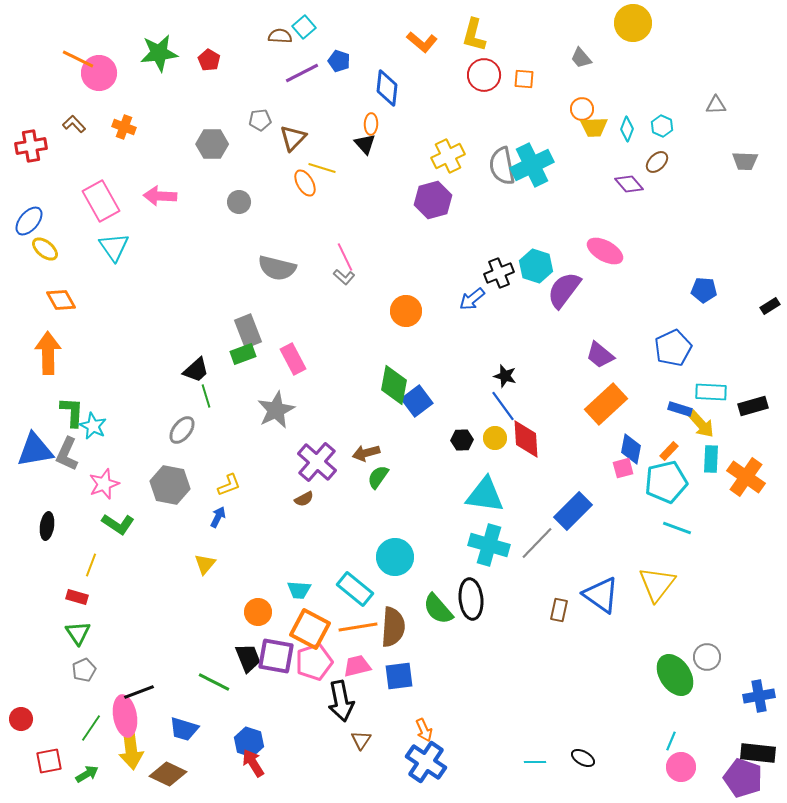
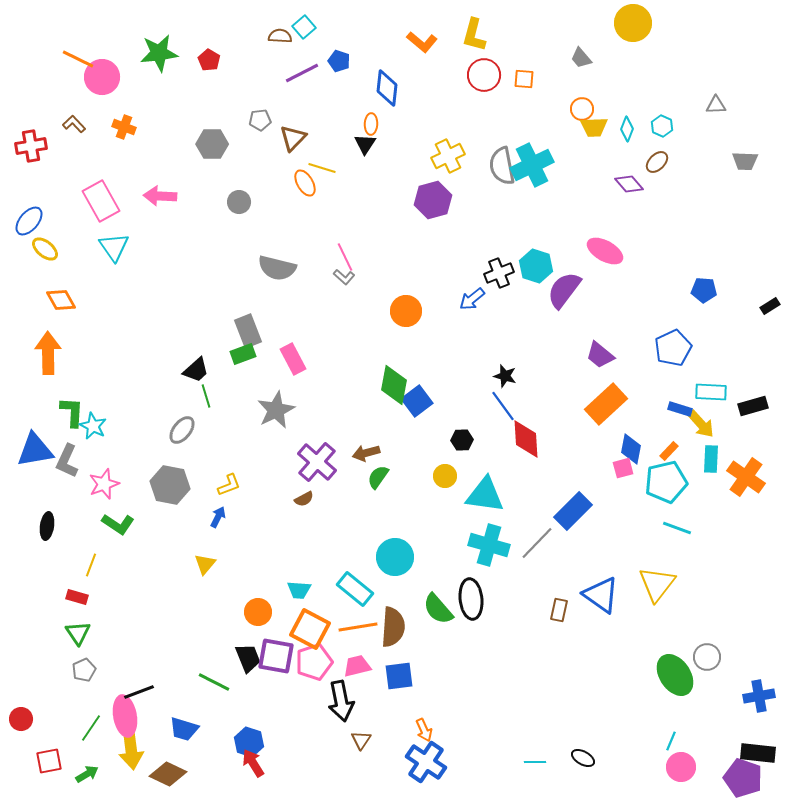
pink circle at (99, 73): moved 3 px right, 4 px down
black triangle at (365, 144): rotated 15 degrees clockwise
yellow circle at (495, 438): moved 50 px left, 38 px down
gray L-shape at (67, 454): moved 7 px down
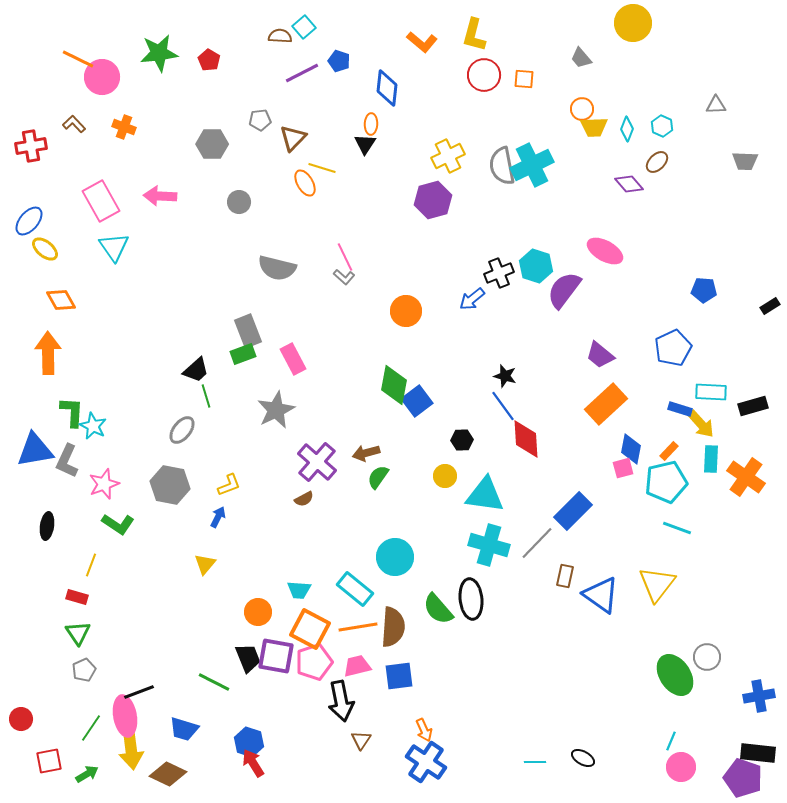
brown rectangle at (559, 610): moved 6 px right, 34 px up
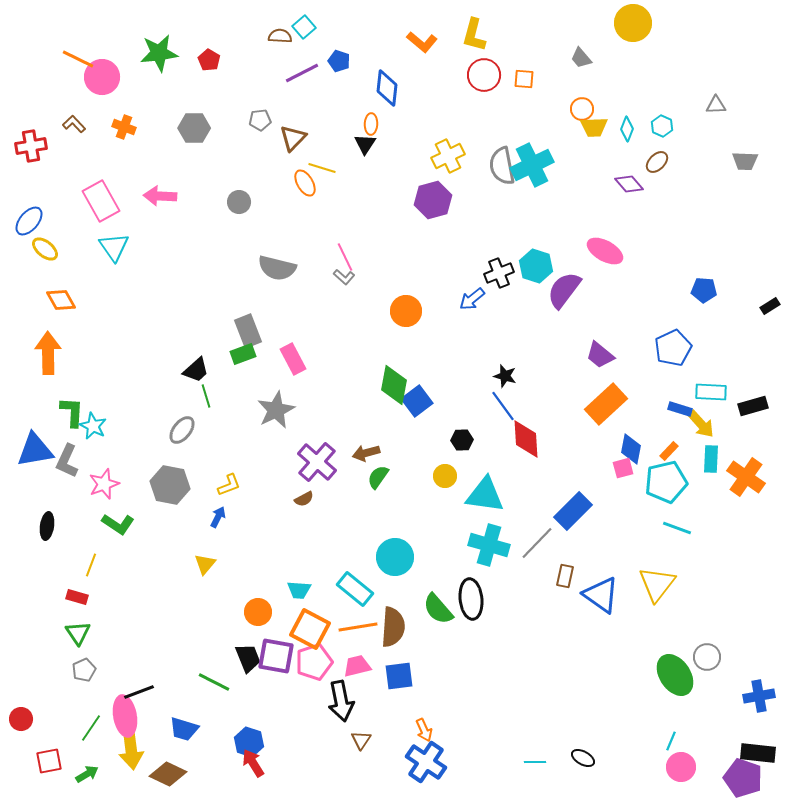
gray hexagon at (212, 144): moved 18 px left, 16 px up
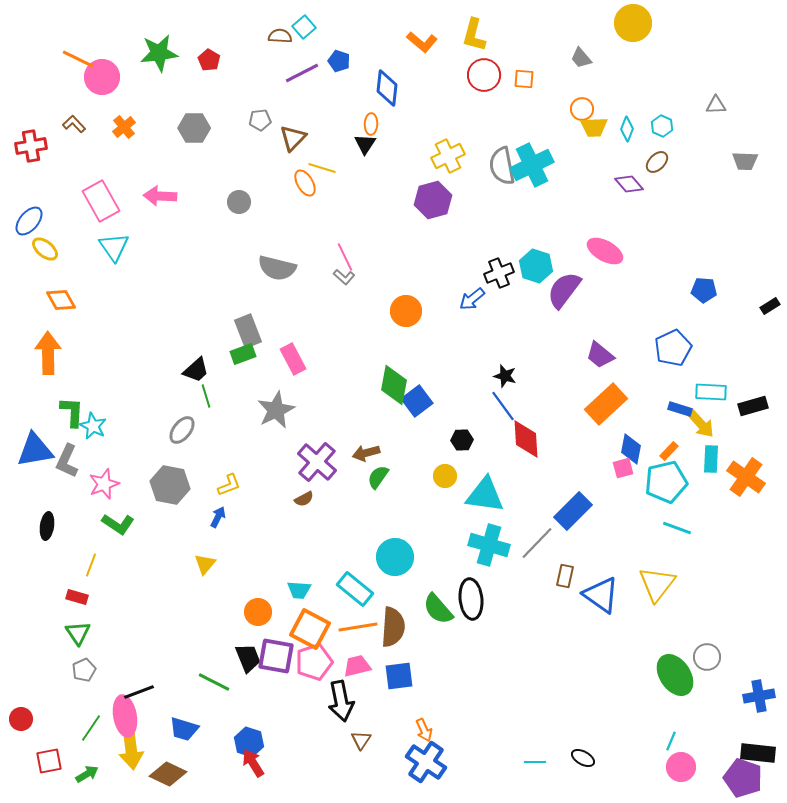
orange cross at (124, 127): rotated 30 degrees clockwise
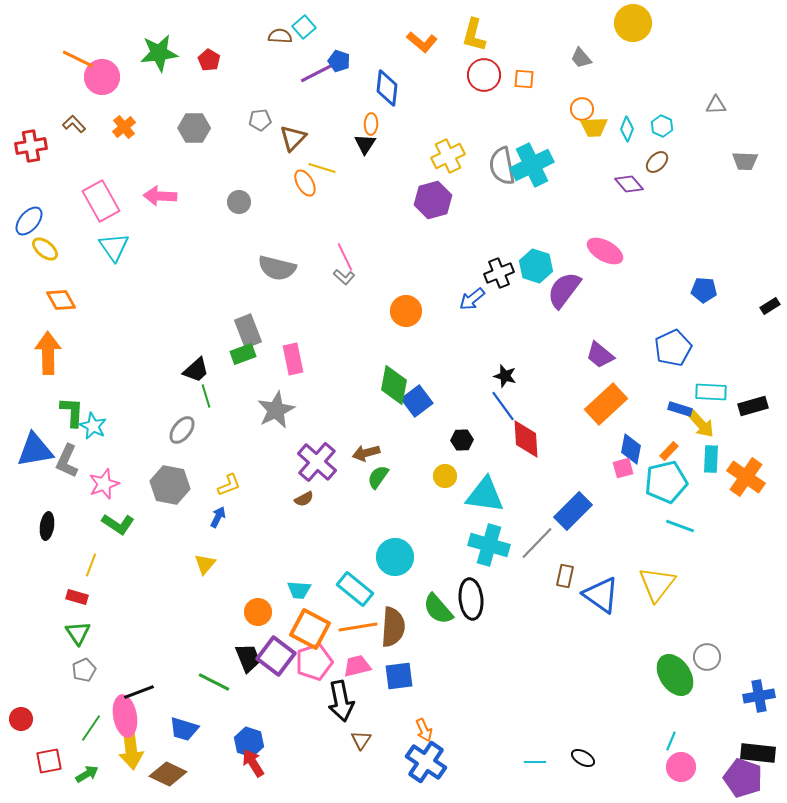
purple line at (302, 73): moved 15 px right
pink rectangle at (293, 359): rotated 16 degrees clockwise
cyan line at (677, 528): moved 3 px right, 2 px up
purple square at (276, 656): rotated 27 degrees clockwise
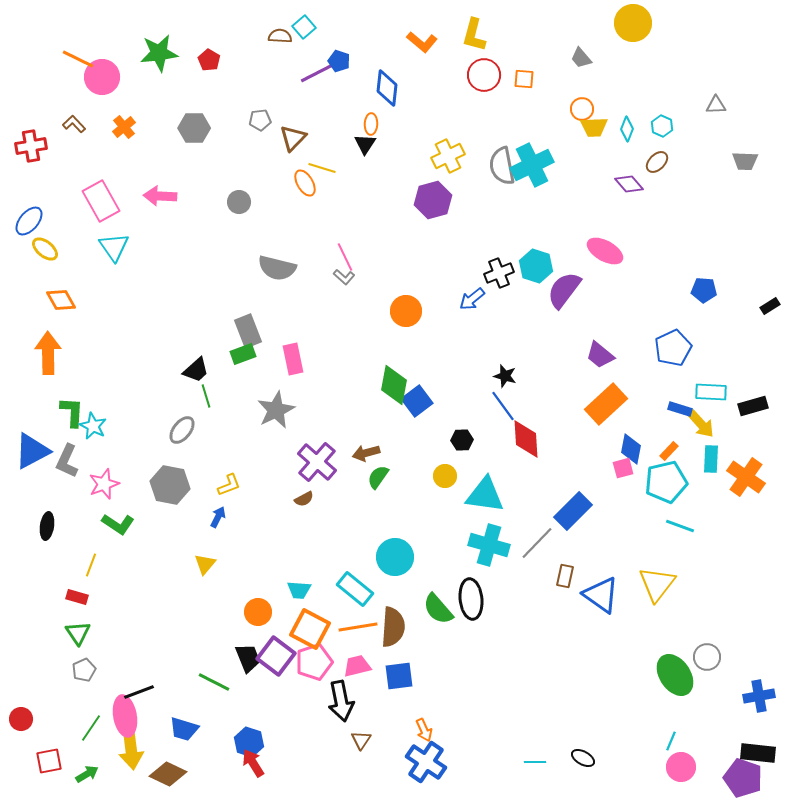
blue triangle at (35, 450): moved 3 px left, 1 px down; rotated 18 degrees counterclockwise
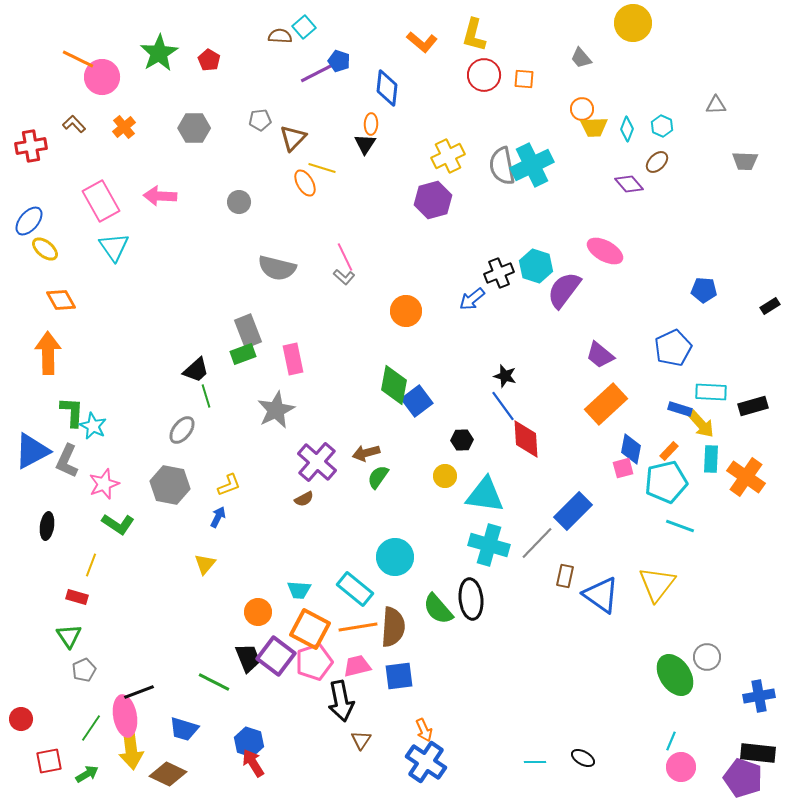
green star at (159, 53): rotated 24 degrees counterclockwise
green triangle at (78, 633): moved 9 px left, 3 px down
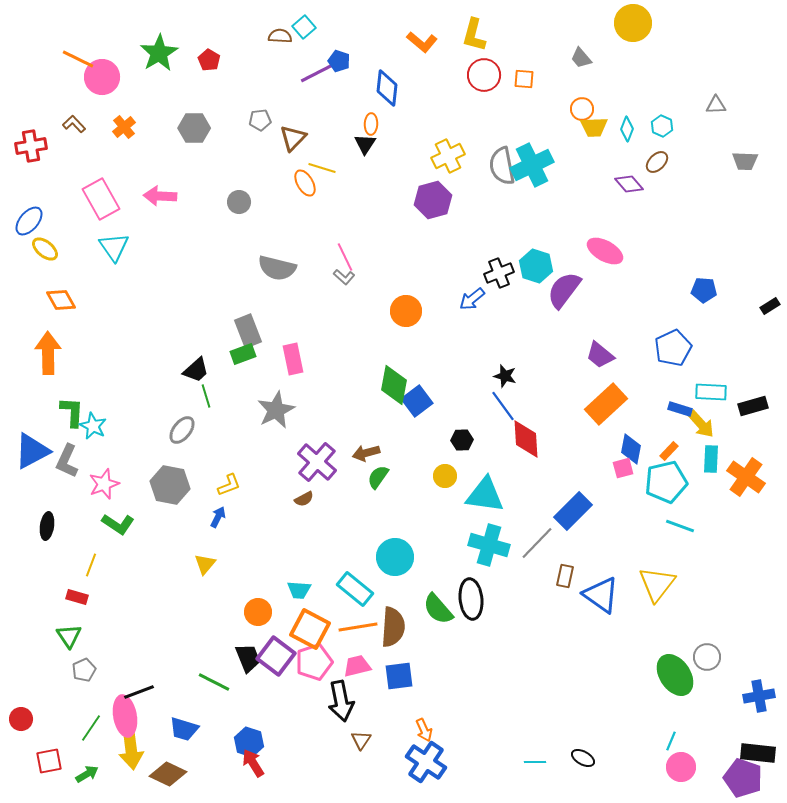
pink rectangle at (101, 201): moved 2 px up
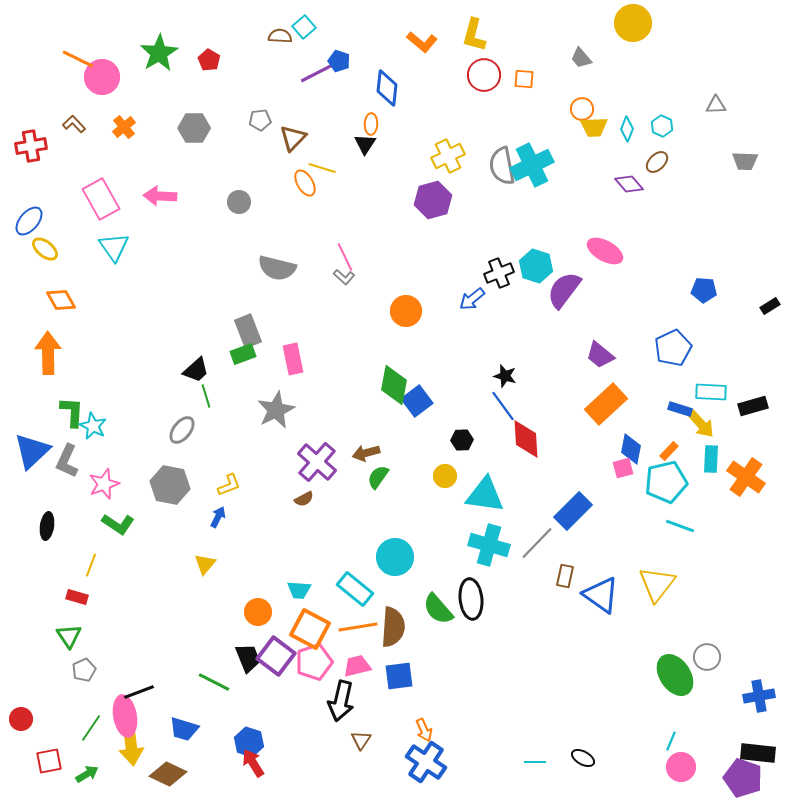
blue triangle at (32, 451): rotated 15 degrees counterclockwise
black arrow at (341, 701): rotated 24 degrees clockwise
yellow arrow at (131, 749): moved 4 px up
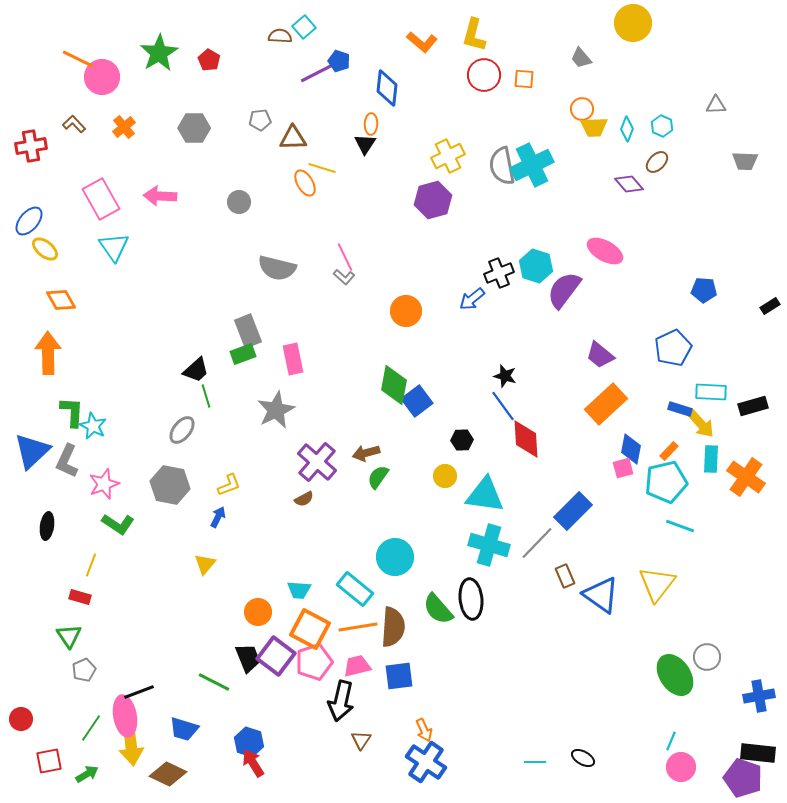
brown triangle at (293, 138): rotated 44 degrees clockwise
brown rectangle at (565, 576): rotated 35 degrees counterclockwise
red rectangle at (77, 597): moved 3 px right
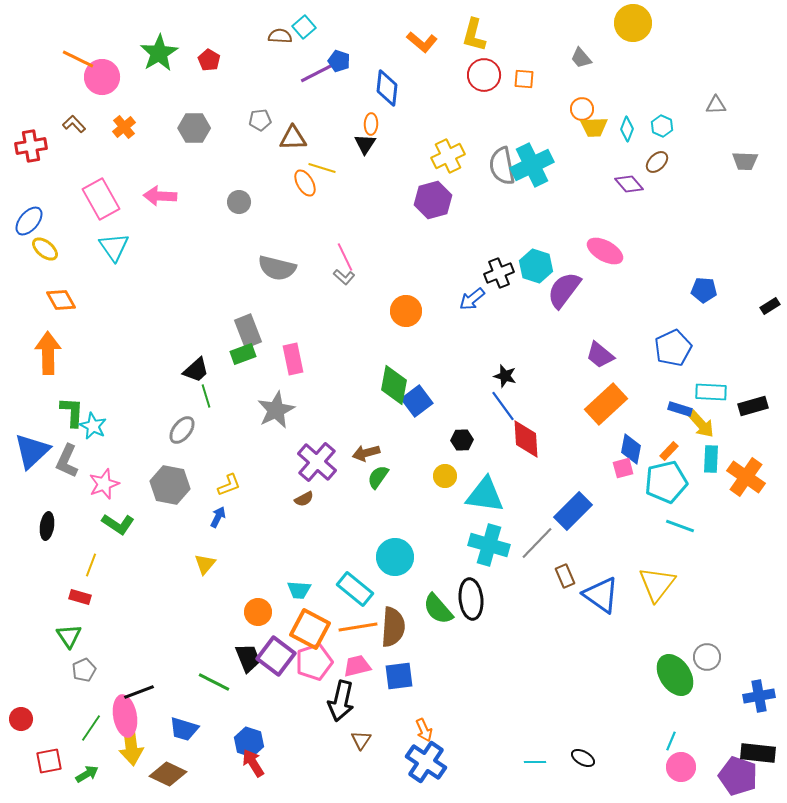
purple pentagon at (743, 778): moved 5 px left, 2 px up
